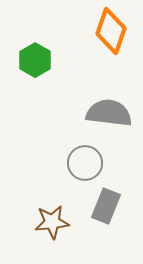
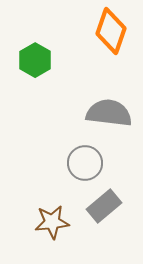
gray rectangle: moved 2 px left; rotated 28 degrees clockwise
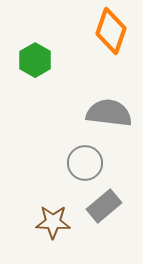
brown star: moved 1 px right; rotated 8 degrees clockwise
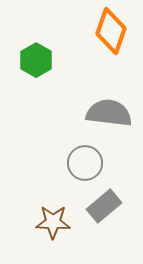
green hexagon: moved 1 px right
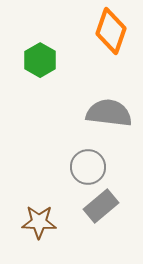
green hexagon: moved 4 px right
gray circle: moved 3 px right, 4 px down
gray rectangle: moved 3 px left
brown star: moved 14 px left
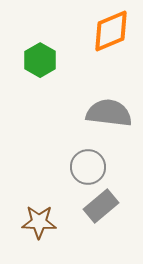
orange diamond: rotated 48 degrees clockwise
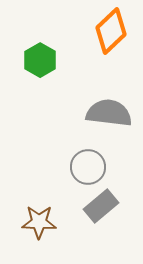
orange diamond: rotated 21 degrees counterclockwise
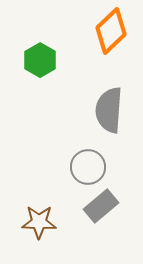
gray semicircle: moved 3 px up; rotated 93 degrees counterclockwise
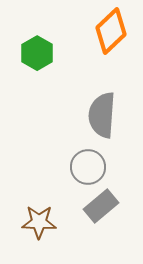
green hexagon: moved 3 px left, 7 px up
gray semicircle: moved 7 px left, 5 px down
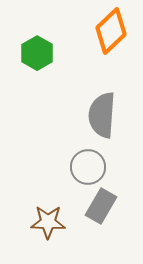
gray rectangle: rotated 20 degrees counterclockwise
brown star: moved 9 px right
